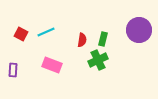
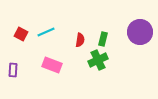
purple circle: moved 1 px right, 2 px down
red semicircle: moved 2 px left
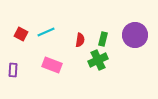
purple circle: moved 5 px left, 3 px down
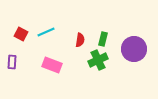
purple circle: moved 1 px left, 14 px down
purple rectangle: moved 1 px left, 8 px up
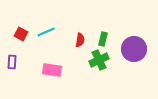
green cross: moved 1 px right
pink rectangle: moved 5 px down; rotated 12 degrees counterclockwise
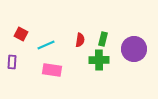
cyan line: moved 13 px down
green cross: rotated 24 degrees clockwise
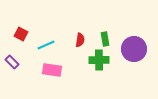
green rectangle: moved 2 px right; rotated 24 degrees counterclockwise
purple rectangle: rotated 48 degrees counterclockwise
